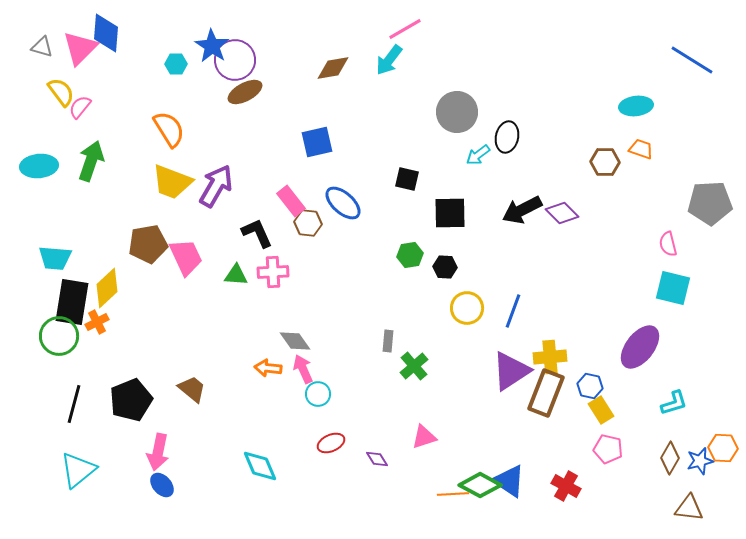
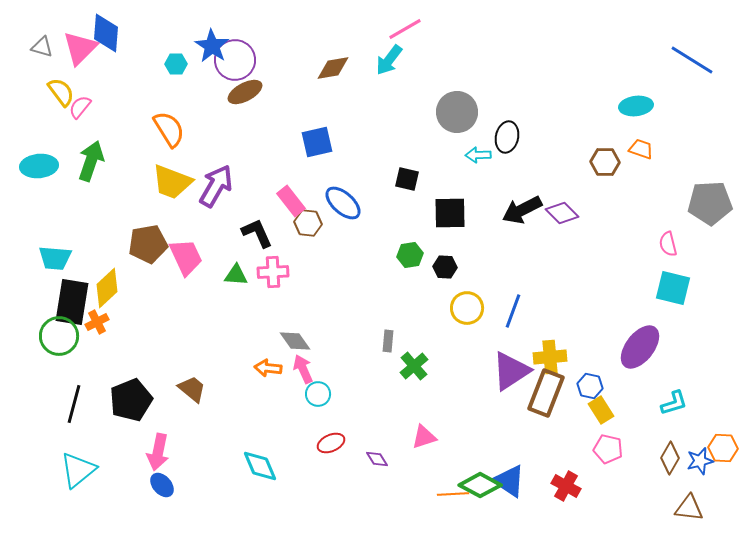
cyan arrow at (478, 155): rotated 35 degrees clockwise
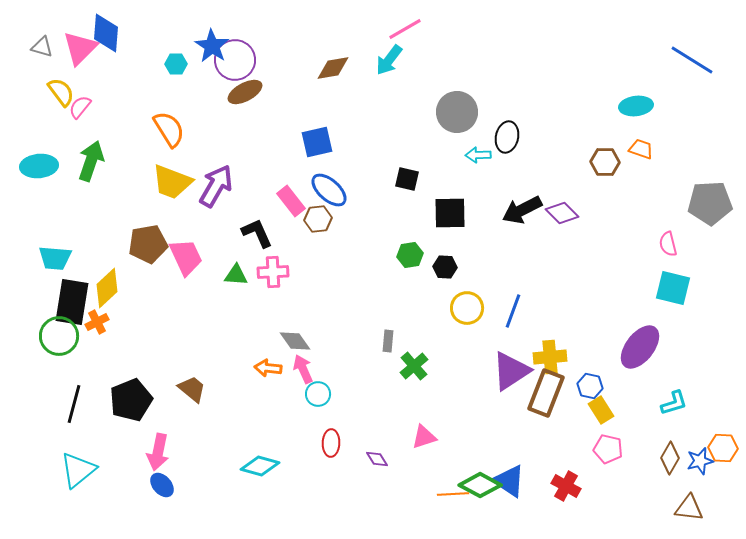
blue ellipse at (343, 203): moved 14 px left, 13 px up
brown hexagon at (308, 223): moved 10 px right, 4 px up; rotated 12 degrees counterclockwise
red ellipse at (331, 443): rotated 64 degrees counterclockwise
cyan diamond at (260, 466): rotated 51 degrees counterclockwise
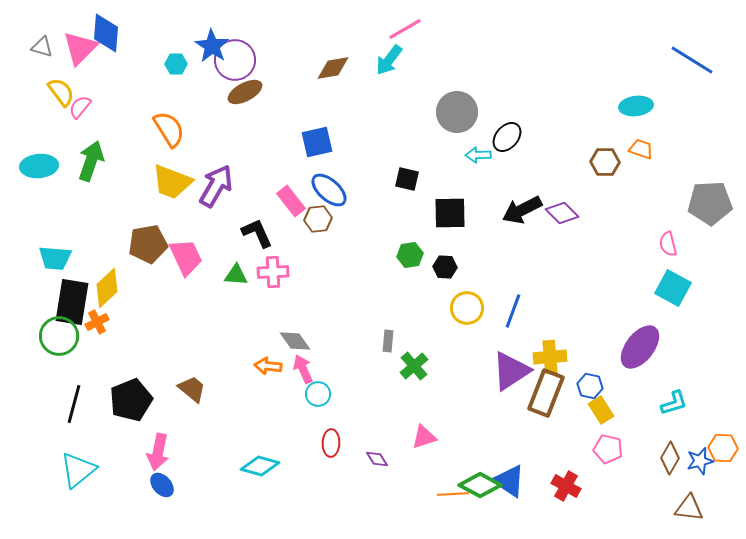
black ellipse at (507, 137): rotated 28 degrees clockwise
cyan square at (673, 288): rotated 15 degrees clockwise
orange arrow at (268, 368): moved 2 px up
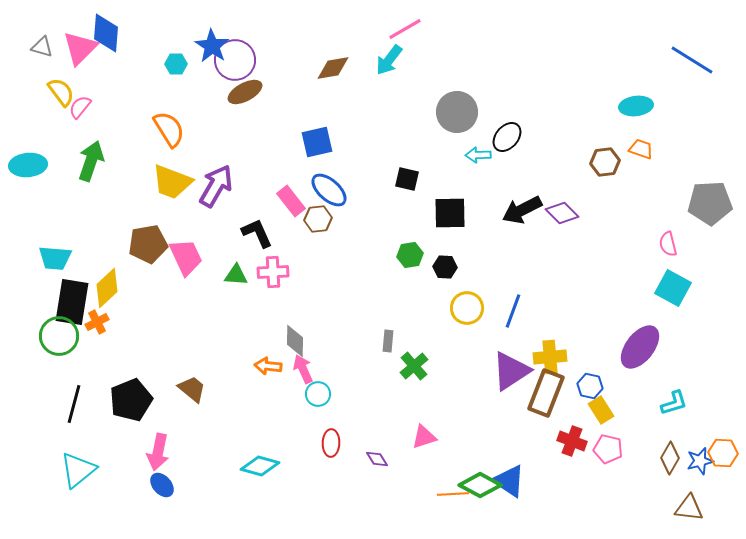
brown hexagon at (605, 162): rotated 8 degrees counterclockwise
cyan ellipse at (39, 166): moved 11 px left, 1 px up
gray diamond at (295, 341): rotated 36 degrees clockwise
orange hexagon at (723, 448): moved 5 px down
red cross at (566, 486): moved 6 px right, 45 px up; rotated 8 degrees counterclockwise
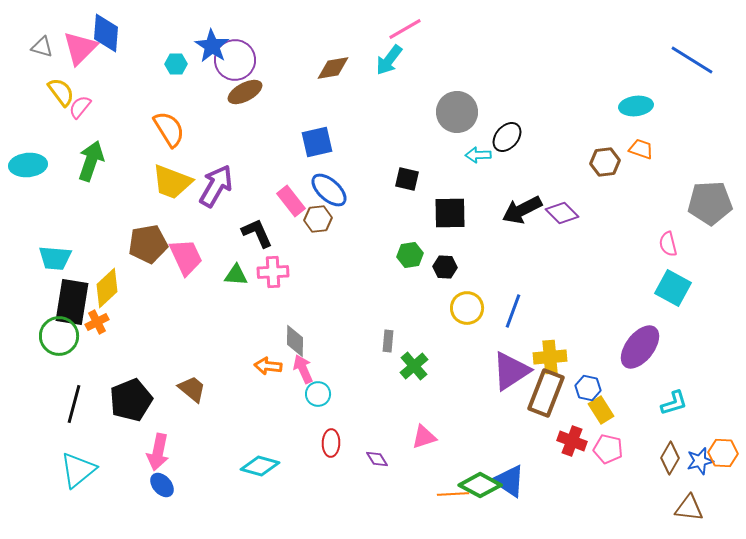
blue hexagon at (590, 386): moved 2 px left, 2 px down
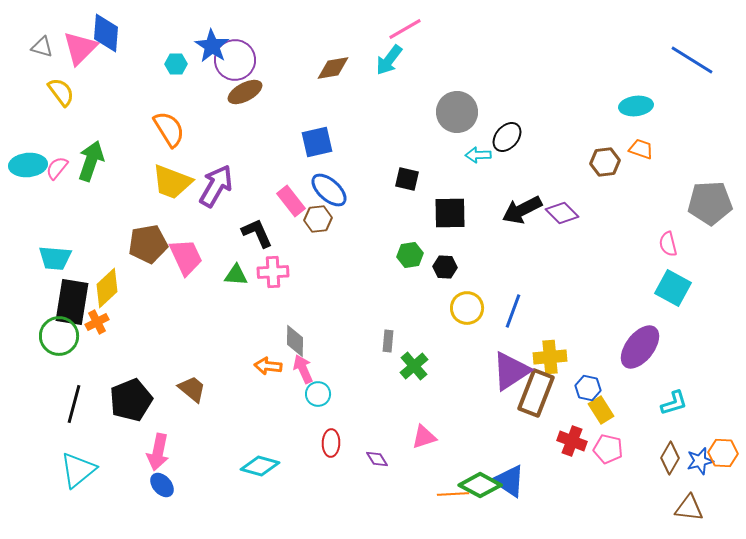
pink semicircle at (80, 107): moved 23 px left, 61 px down
brown rectangle at (546, 393): moved 10 px left
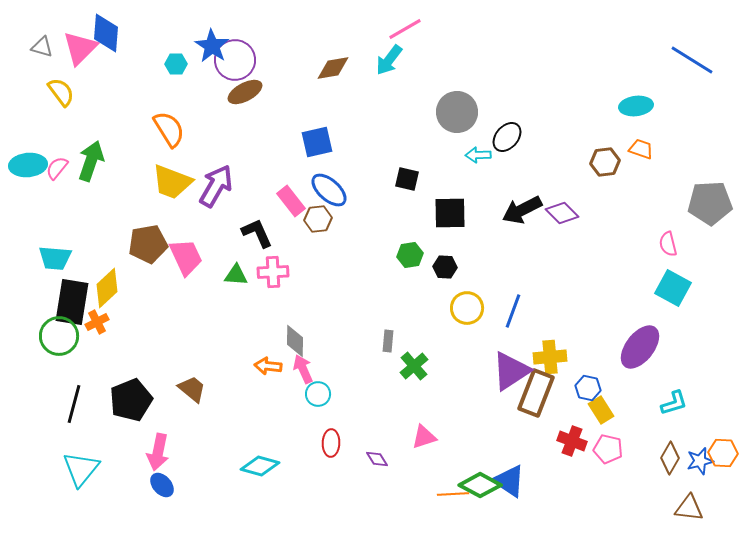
cyan triangle at (78, 470): moved 3 px right, 1 px up; rotated 12 degrees counterclockwise
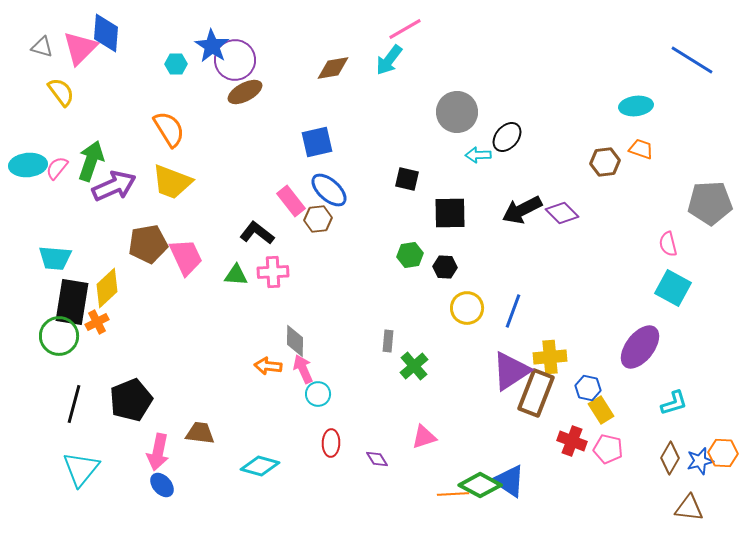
purple arrow at (216, 186): moved 102 px left; rotated 36 degrees clockwise
black L-shape at (257, 233): rotated 28 degrees counterclockwise
brown trapezoid at (192, 389): moved 8 px right, 44 px down; rotated 32 degrees counterclockwise
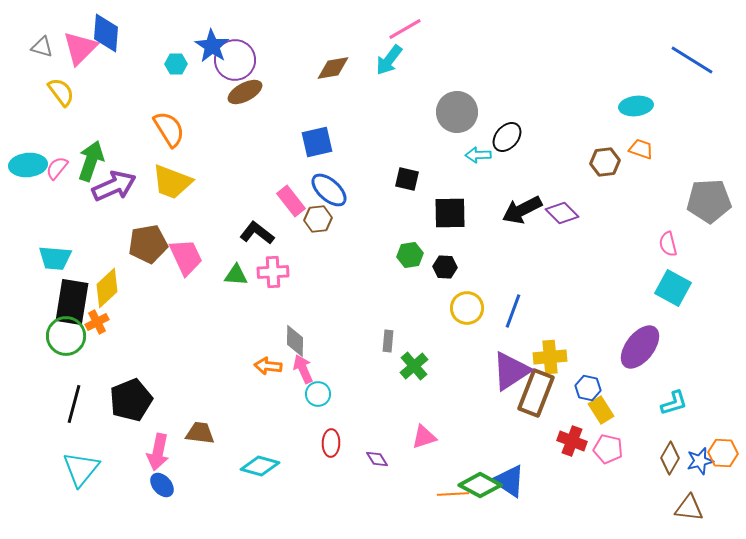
gray pentagon at (710, 203): moved 1 px left, 2 px up
green circle at (59, 336): moved 7 px right
